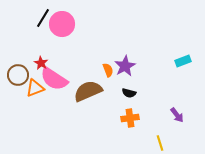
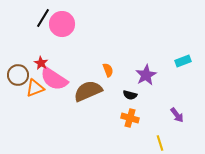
purple star: moved 21 px right, 9 px down
black semicircle: moved 1 px right, 2 px down
orange cross: rotated 24 degrees clockwise
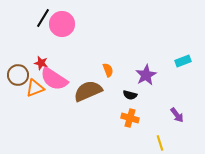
red star: rotated 16 degrees counterclockwise
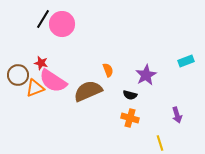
black line: moved 1 px down
cyan rectangle: moved 3 px right
pink semicircle: moved 1 px left, 2 px down
purple arrow: rotated 21 degrees clockwise
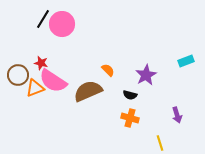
orange semicircle: rotated 24 degrees counterclockwise
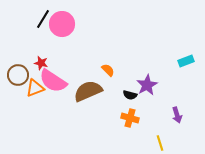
purple star: moved 1 px right, 10 px down
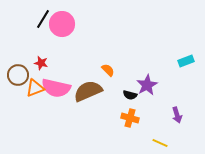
pink semicircle: moved 3 px right, 7 px down; rotated 20 degrees counterclockwise
yellow line: rotated 49 degrees counterclockwise
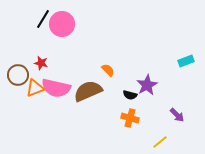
purple arrow: rotated 28 degrees counterclockwise
yellow line: moved 1 px up; rotated 63 degrees counterclockwise
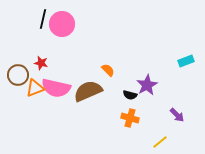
black line: rotated 18 degrees counterclockwise
